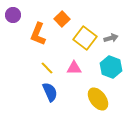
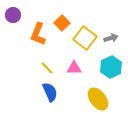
orange square: moved 4 px down
cyan hexagon: rotated 15 degrees clockwise
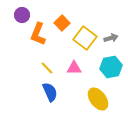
purple circle: moved 9 px right
cyan hexagon: rotated 15 degrees clockwise
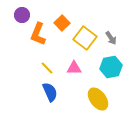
gray arrow: rotated 72 degrees clockwise
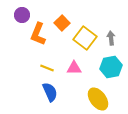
gray arrow: rotated 152 degrees counterclockwise
yellow line: rotated 24 degrees counterclockwise
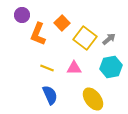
gray arrow: moved 2 px left, 1 px down; rotated 56 degrees clockwise
blue semicircle: moved 3 px down
yellow ellipse: moved 5 px left
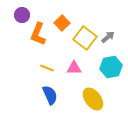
gray arrow: moved 1 px left, 2 px up
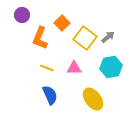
orange L-shape: moved 2 px right, 4 px down
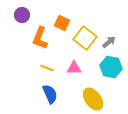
orange square: rotated 21 degrees counterclockwise
gray arrow: moved 1 px right, 5 px down
cyan hexagon: rotated 20 degrees clockwise
blue semicircle: moved 1 px up
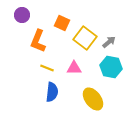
orange L-shape: moved 2 px left, 3 px down
blue semicircle: moved 2 px right, 2 px up; rotated 30 degrees clockwise
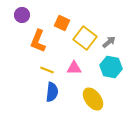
yellow line: moved 2 px down
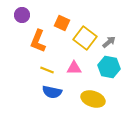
cyan hexagon: moved 2 px left
blue semicircle: rotated 96 degrees clockwise
yellow ellipse: rotated 35 degrees counterclockwise
